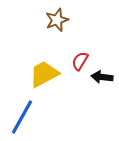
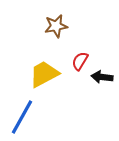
brown star: moved 1 px left, 6 px down; rotated 10 degrees clockwise
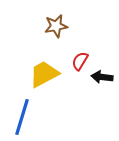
blue line: rotated 12 degrees counterclockwise
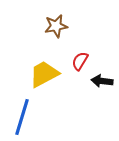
black arrow: moved 4 px down
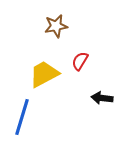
black arrow: moved 17 px down
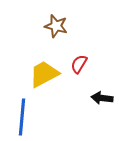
brown star: rotated 25 degrees clockwise
red semicircle: moved 1 px left, 3 px down
blue line: rotated 12 degrees counterclockwise
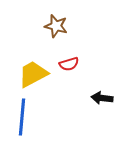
red semicircle: moved 10 px left; rotated 138 degrees counterclockwise
yellow trapezoid: moved 11 px left
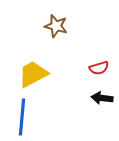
red semicircle: moved 30 px right, 4 px down
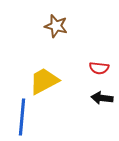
red semicircle: rotated 24 degrees clockwise
yellow trapezoid: moved 11 px right, 7 px down
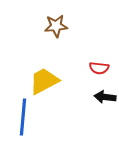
brown star: rotated 20 degrees counterclockwise
black arrow: moved 3 px right, 1 px up
blue line: moved 1 px right
